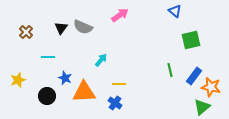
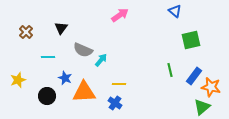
gray semicircle: moved 23 px down
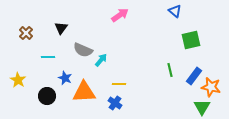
brown cross: moved 1 px down
yellow star: rotated 21 degrees counterclockwise
green triangle: rotated 18 degrees counterclockwise
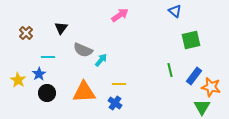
blue star: moved 26 px left, 4 px up; rotated 16 degrees clockwise
black circle: moved 3 px up
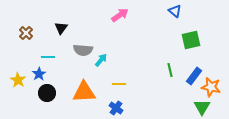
gray semicircle: rotated 18 degrees counterclockwise
blue cross: moved 1 px right, 5 px down
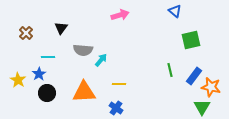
pink arrow: rotated 18 degrees clockwise
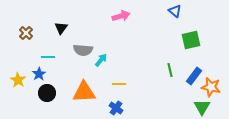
pink arrow: moved 1 px right, 1 px down
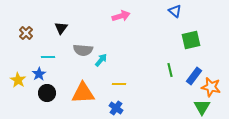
orange triangle: moved 1 px left, 1 px down
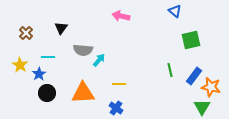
pink arrow: rotated 150 degrees counterclockwise
cyan arrow: moved 2 px left
yellow star: moved 2 px right, 15 px up
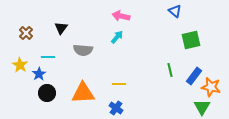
cyan arrow: moved 18 px right, 23 px up
